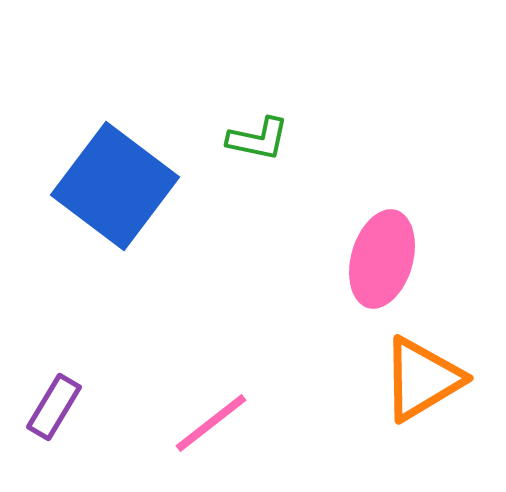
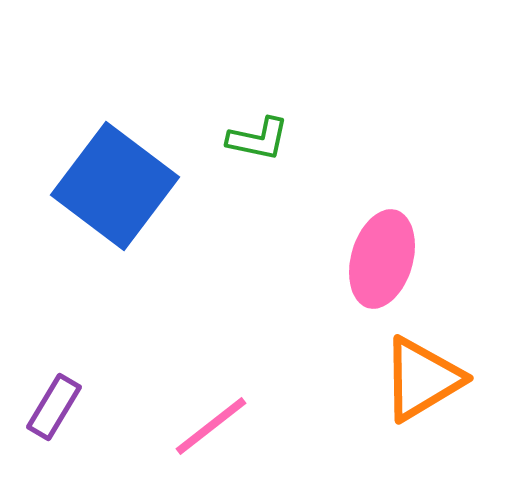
pink line: moved 3 px down
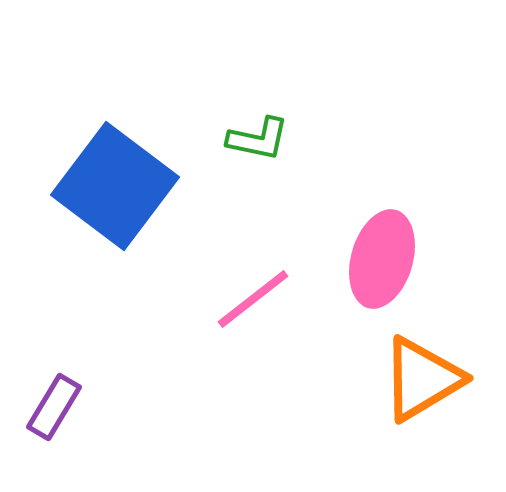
pink line: moved 42 px right, 127 px up
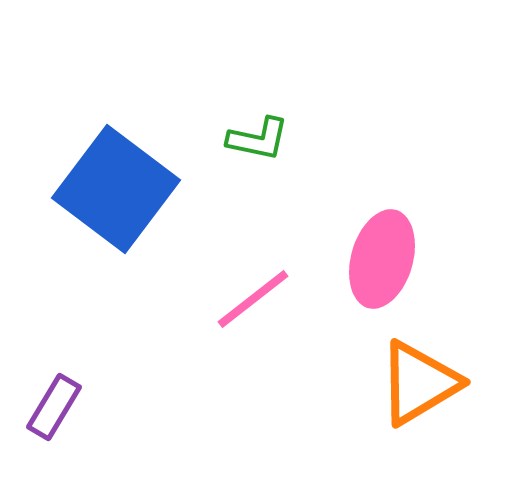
blue square: moved 1 px right, 3 px down
orange triangle: moved 3 px left, 4 px down
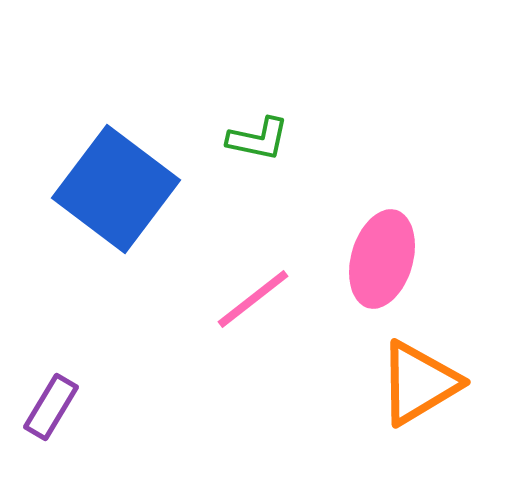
purple rectangle: moved 3 px left
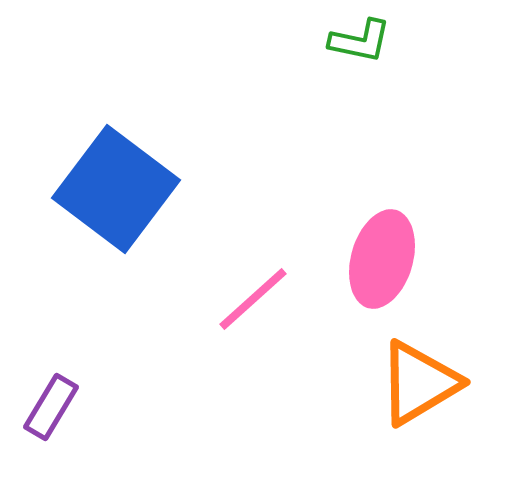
green L-shape: moved 102 px right, 98 px up
pink line: rotated 4 degrees counterclockwise
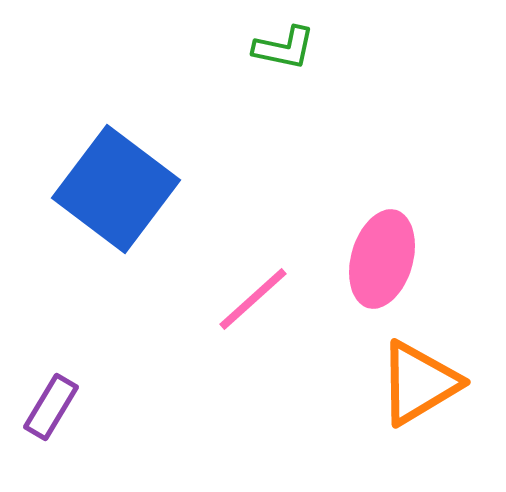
green L-shape: moved 76 px left, 7 px down
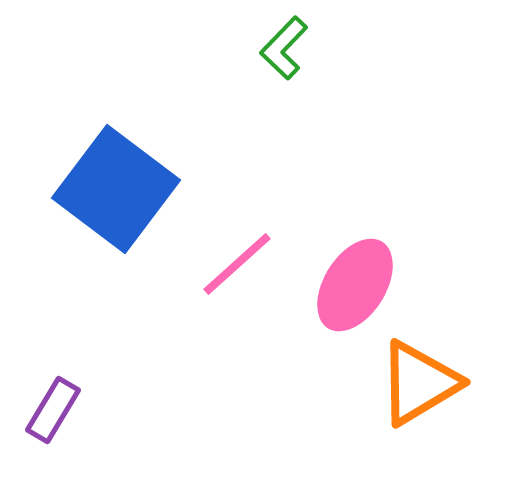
green L-shape: rotated 122 degrees clockwise
pink ellipse: moved 27 px left, 26 px down; rotated 16 degrees clockwise
pink line: moved 16 px left, 35 px up
purple rectangle: moved 2 px right, 3 px down
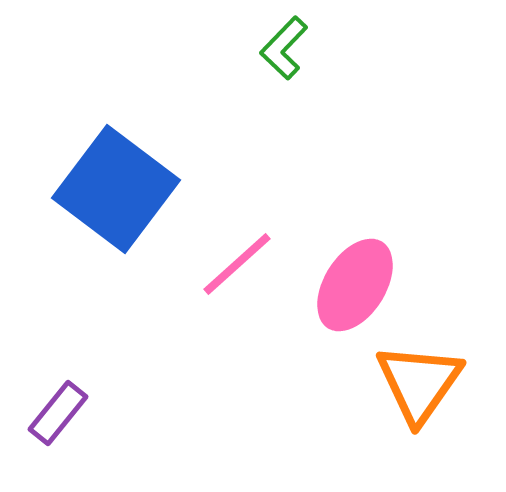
orange triangle: rotated 24 degrees counterclockwise
purple rectangle: moved 5 px right, 3 px down; rotated 8 degrees clockwise
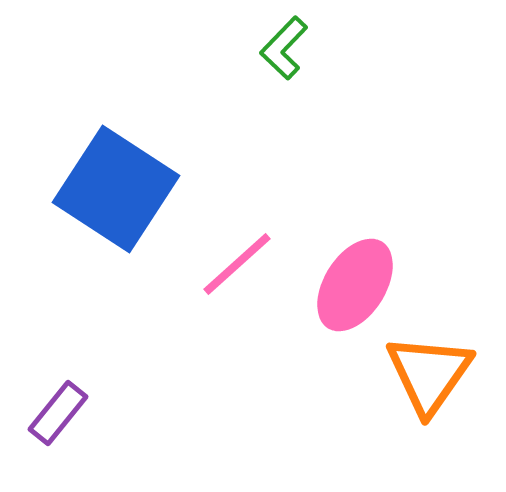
blue square: rotated 4 degrees counterclockwise
orange triangle: moved 10 px right, 9 px up
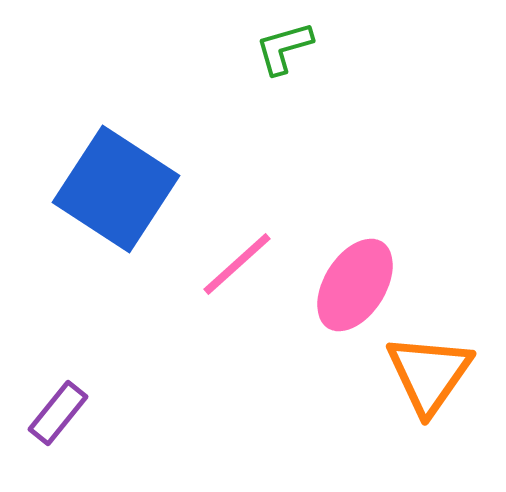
green L-shape: rotated 30 degrees clockwise
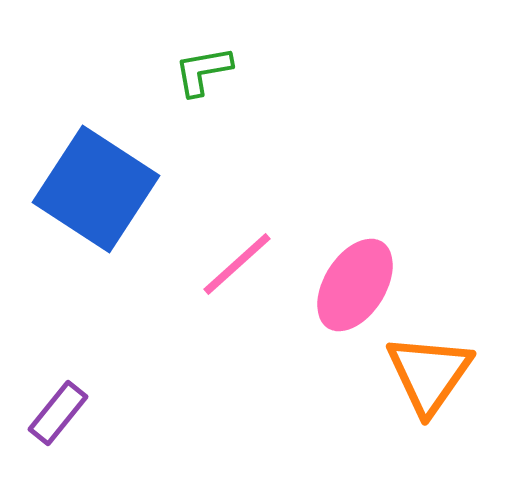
green L-shape: moved 81 px left, 23 px down; rotated 6 degrees clockwise
blue square: moved 20 px left
